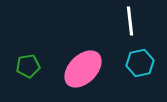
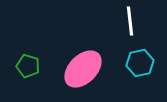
green pentagon: rotated 25 degrees clockwise
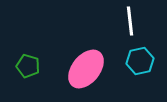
cyan hexagon: moved 2 px up
pink ellipse: moved 3 px right; rotated 6 degrees counterclockwise
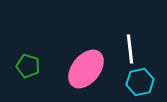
white line: moved 28 px down
cyan hexagon: moved 21 px down
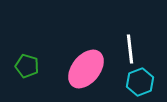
green pentagon: moved 1 px left
cyan hexagon: rotated 8 degrees counterclockwise
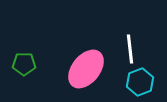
green pentagon: moved 3 px left, 2 px up; rotated 15 degrees counterclockwise
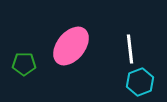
pink ellipse: moved 15 px left, 23 px up
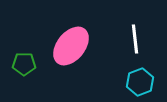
white line: moved 5 px right, 10 px up
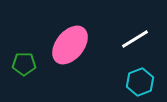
white line: rotated 64 degrees clockwise
pink ellipse: moved 1 px left, 1 px up
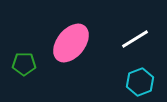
pink ellipse: moved 1 px right, 2 px up
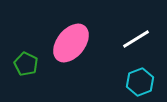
white line: moved 1 px right
green pentagon: moved 2 px right; rotated 25 degrees clockwise
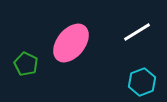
white line: moved 1 px right, 7 px up
cyan hexagon: moved 2 px right
